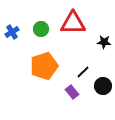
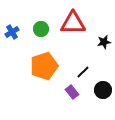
black star: rotated 16 degrees counterclockwise
black circle: moved 4 px down
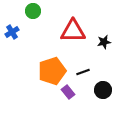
red triangle: moved 8 px down
green circle: moved 8 px left, 18 px up
orange pentagon: moved 8 px right, 5 px down
black line: rotated 24 degrees clockwise
purple rectangle: moved 4 px left
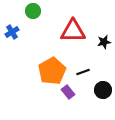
orange pentagon: rotated 12 degrees counterclockwise
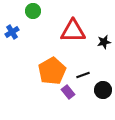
black line: moved 3 px down
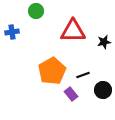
green circle: moved 3 px right
blue cross: rotated 24 degrees clockwise
purple rectangle: moved 3 px right, 2 px down
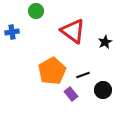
red triangle: rotated 36 degrees clockwise
black star: moved 1 px right; rotated 16 degrees counterclockwise
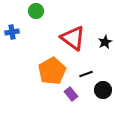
red triangle: moved 7 px down
black line: moved 3 px right, 1 px up
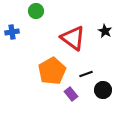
black star: moved 11 px up; rotated 16 degrees counterclockwise
